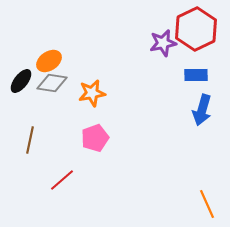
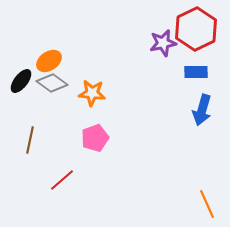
blue rectangle: moved 3 px up
gray diamond: rotated 28 degrees clockwise
orange star: rotated 16 degrees clockwise
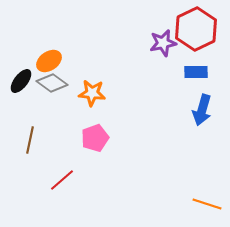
orange line: rotated 48 degrees counterclockwise
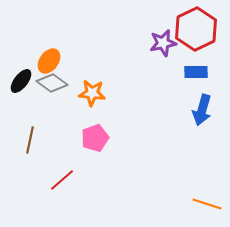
orange ellipse: rotated 20 degrees counterclockwise
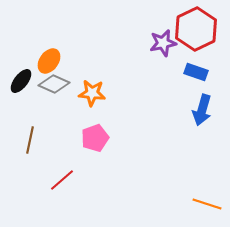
blue rectangle: rotated 20 degrees clockwise
gray diamond: moved 2 px right, 1 px down; rotated 12 degrees counterclockwise
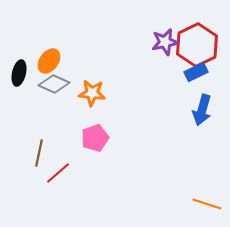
red hexagon: moved 1 px right, 16 px down
purple star: moved 2 px right, 1 px up
blue rectangle: rotated 45 degrees counterclockwise
black ellipse: moved 2 px left, 8 px up; rotated 25 degrees counterclockwise
brown line: moved 9 px right, 13 px down
red line: moved 4 px left, 7 px up
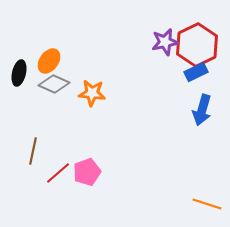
pink pentagon: moved 8 px left, 34 px down
brown line: moved 6 px left, 2 px up
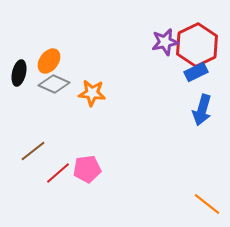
brown line: rotated 40 degrees clockwise
pink pentagon: moved 3 px up; rotated 12 degrees clockwise
orange line: rotated 20 degrees clockwise
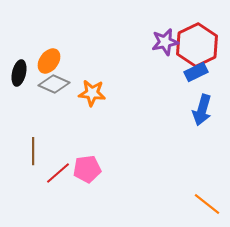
brown line: rotated 52 degrees counterclockwise
